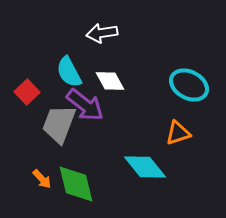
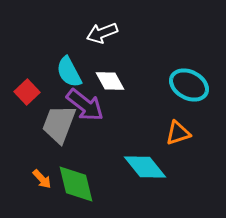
white arrow: rotated 12 degrees counterclockwise
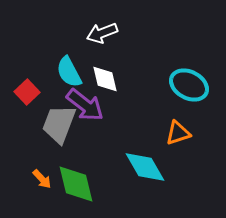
white diamond: moved 5 px left, 2 px up; rotated 16 degrees clockwise
cyan diamond: rotated 9 degrees clockwise
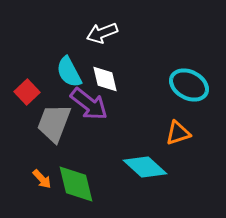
purple arrow: moved 4 px right, 1 px up
gray trapezoid: moved 5 px left, 1 px up
cyan diamond: rotated 18 degrees counterclockwise
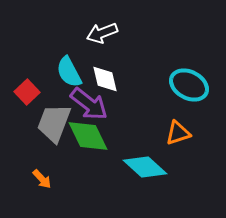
green diamond: moved 12 px right, 48 px up; rotated 12 degrees counterclockwise
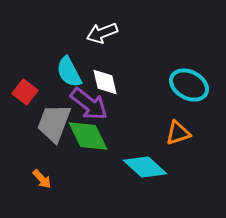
white diamond: moved 3 px down
red square: moved 2 px left; rotated 10 degrees counterclockwise
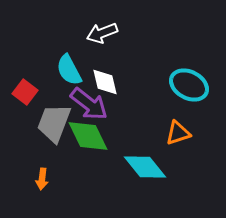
cyan semicircle: moved 2 px up
cyan diamond: rotated 9 degrees clockwise
orange arrow: rotated 50 degrees clockwise
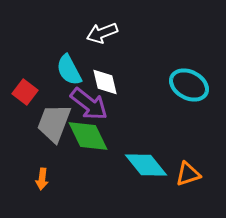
orange triangle: moved 10 px right, 41 px down
cyan diamond: moved 1 px right, 2 px up
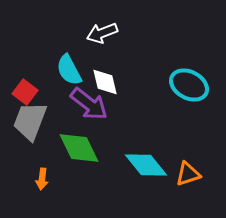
gray trapezoid: moved 24 px left, 2 px up
green diamond: moved 9 px left, 12 px down
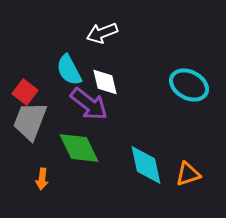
cyan diamond: rotated 27 degrees clockwise
